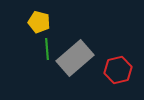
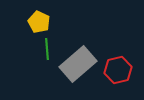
yellow pentagon: rotated 10 degrees clockwise
gray rectangle: moved 3 px right, 6 px down
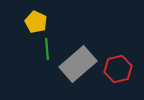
yellow pentagon: moved 3 px left
red hexagon: moved 1 px up
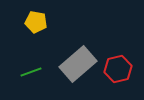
yellow pentagon: rotated 15 degrees counterclockwise
green line: moved 16 px left, 23 px down; rotated 75 degrees clockwise
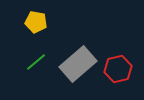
green line: moved 5 px right, 10 px up; rotated 20 degrees counterclockwise
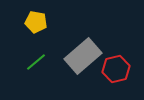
gray rectangle: moved 5 px right, 8 px up
red hexagon: moved 2 px left
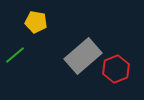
green line: moved 21 px left, 7 px up
red hexagon: rotated 8 degrees counterclockwise
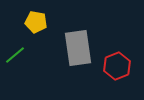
gray rectangle: moved 5 px left, 8 px up; rotated 57 degrees counterclockwise
red hexagon: moved 1 px right, 3 px up
